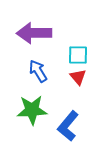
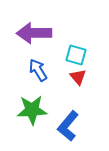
cyan square: moved 2 px left; rotated 15 degrees clockwise
blue arrow: moved 1 px up
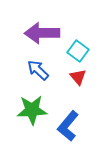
purple arrow: moved 8 px right
cyan square: moved 2 px right, 4 px up; rotated 20 degrees clockwise
blue arrow: rotated 15 degrees counterclockwise
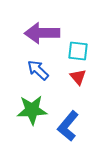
cyan square: rotated 30 degrees counterclockwise
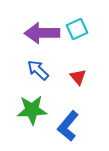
cyan square: moved 1 px left, 22 px up; rotated 30 degrees counterclockwise
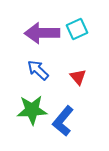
blue L-shape: moved 5 px left, 5 px up
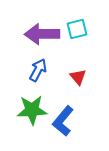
cyan square: rotated 10 degrees clockwise
purple arrow: moved 1 px down
blue arrow: rotated 75 degrees clockwise
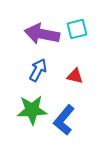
purple arrow: rotated 12 degrees clockwise
red triangle: moved 3 px left, 1 px up; rotated 36 degrees counterclockwise
blue L-shape: moved 1 px right, 1 px up
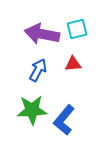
red triangle: moved 2 px left, 12 px up; rotated 18 degrees counterclockwise
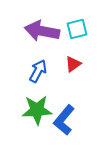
purple arrow: moved 3 px up
red triangle: rotated 30 degrees counterclockwise
blue arrow: moved 1 px down
green star: moved 5 px right
